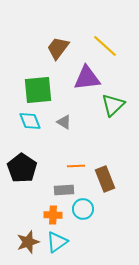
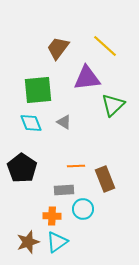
cyan diamond: moved 1 px right, 2 px down
orange cross: moved 1 px left, 1 px down
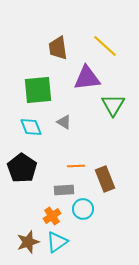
brown trapezoid: rotated 45 degrees counterclockwise
green triangle: rotated 15 degrees counterclockwise
cyan diamond: moved 4 px down
orange cross: rotated 36 degrees counterclockwise
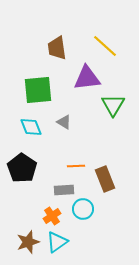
brown trapezoid: moved 1 px left
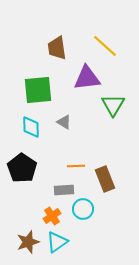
cyan diamond: rotated 20 degrees clockwise
